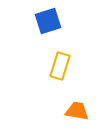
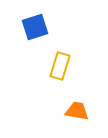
blue square: moved 13 px left, 6 px down
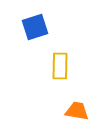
yellow rectangle: rotated 16 degrees counterclockwise
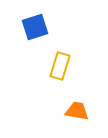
yellow rectangle: rotated 16 degrees clockwise
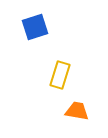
yellow rectangle: moved 9 px down
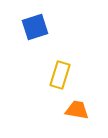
orange trapezoid: moved 1 px up
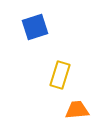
orange trapezoid: rotated 15 degrees counterclockwise
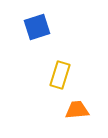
blue square: moved 2 px right
